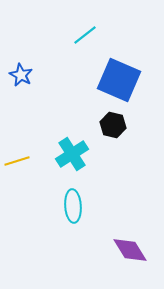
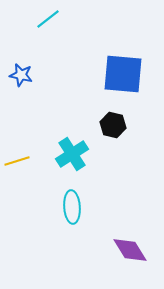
cyan line: moved 37 px left, 16 px up
blue star: rotated 15 degrees counterclockwise
blue square: moved 4 px right, 6 px up; rotated 18 degrees counterclockwise
cyan ellipse: moved 1 px left, 1 px down
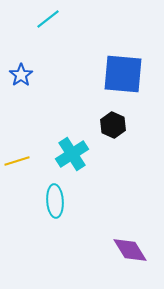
blue star: rotated 25 degrees clockwise
black hexagon: rotated 10 degrees clockwise
cyan ellipse: moved 17 px left, 6 px up
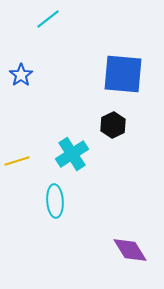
black hexagon: rotated 10 degrees clockwise
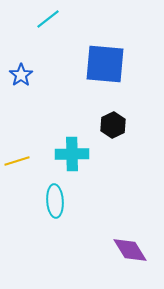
blue square: moved 18 px left, 10 px up
cyan cross: rotated 32 degrees clockwise
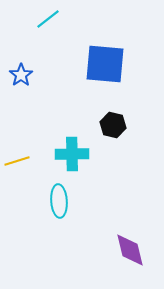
black hexagon: rotated 20 degrees counterclockwise
cyan ellipse: moved 4 px right
purple diamond: rotated 18 degrees clockwise
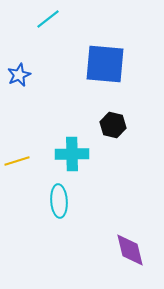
blue star: moved 2 px left; rotated 10 degrees clockwise
